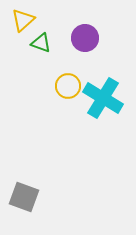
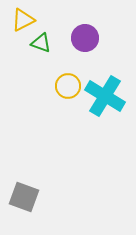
yellow triangle: rotated 15 degrees clockwise
cyan cross: moved 2 px right, 2 px up
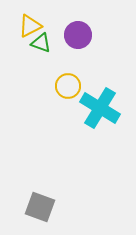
yellow triangle: moved 7 px right, 6 px down
purple circle: moved 7 px left, 3 px up
cyan cross: moved 5 px left, 12 px down
gray square: moved 16 px right, 10 px down
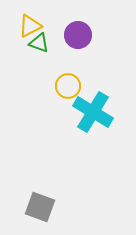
green triangle: moved 2 px left
cyan cross: moved 7 px left, 4 px down
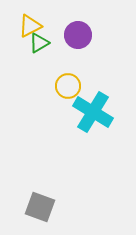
green triangle: rotated 50 degrees counterclockwise
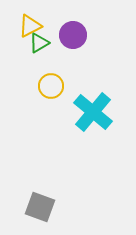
purple circle: moved 5 px left
yellow circle: moved 17 px left
cyan cross: rotated 9 degrees clockwise
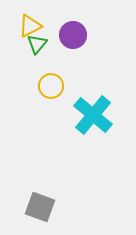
green triangle: moved 2 px left, 1 px down; rotated 20 degrees counterclockwise
cyan cross: moved 3 px down
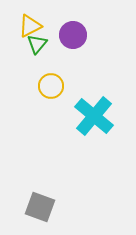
cyan cross: moved 1 px right, 1 px down
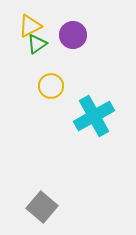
green triangle: rotated 15 degrees clockwise
cyan cross: rotated 21 degrees clockwise
gray square: moved 2 px right; rotated 20 degrees clockwise
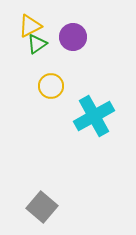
purple circle: moved 2 px down
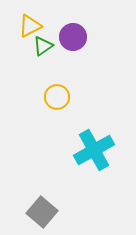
green triangle: moved 6 px right, 2 px down
yellow circle: moved 6 px right, 11 px down
cyan cross: moved 34 px down
gray square: moved 5 px down
